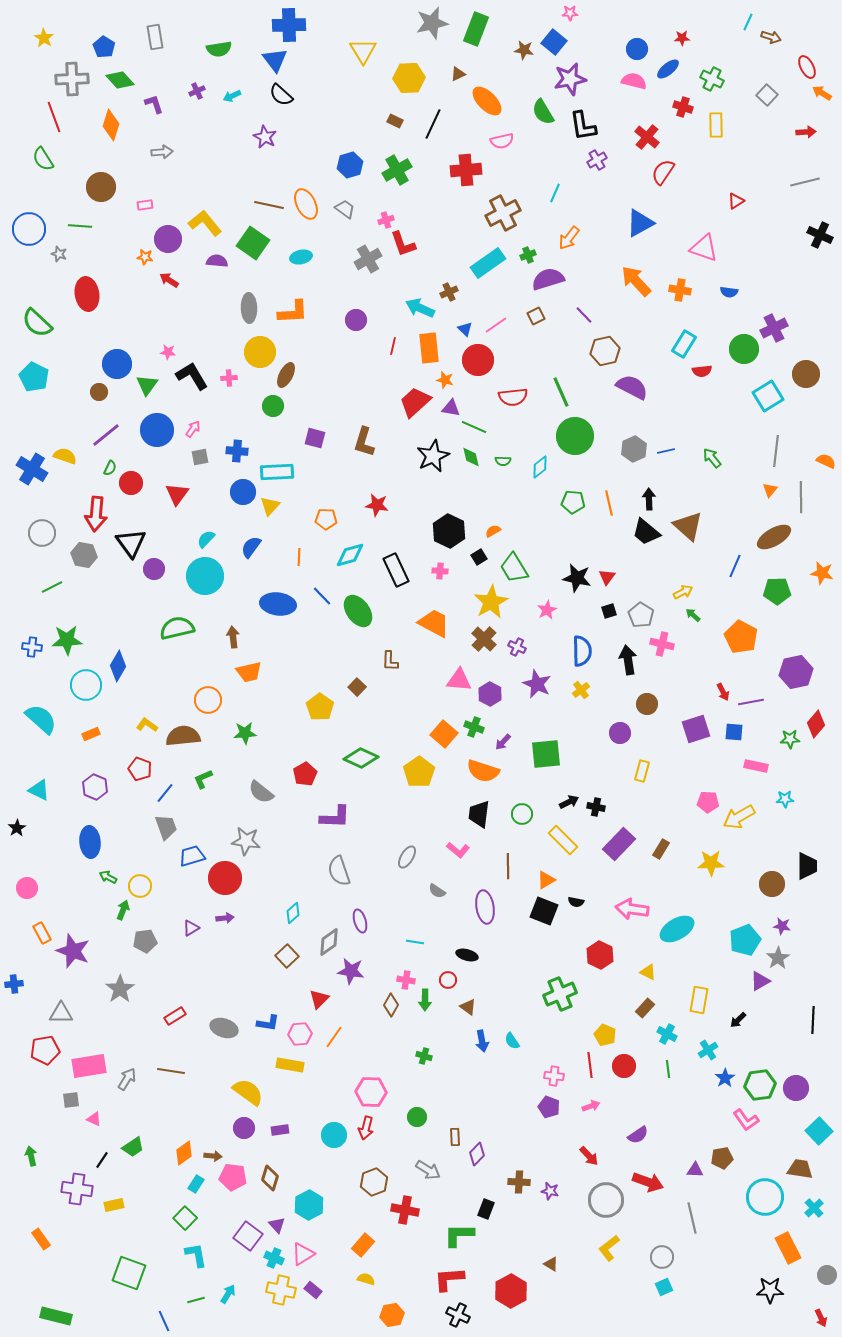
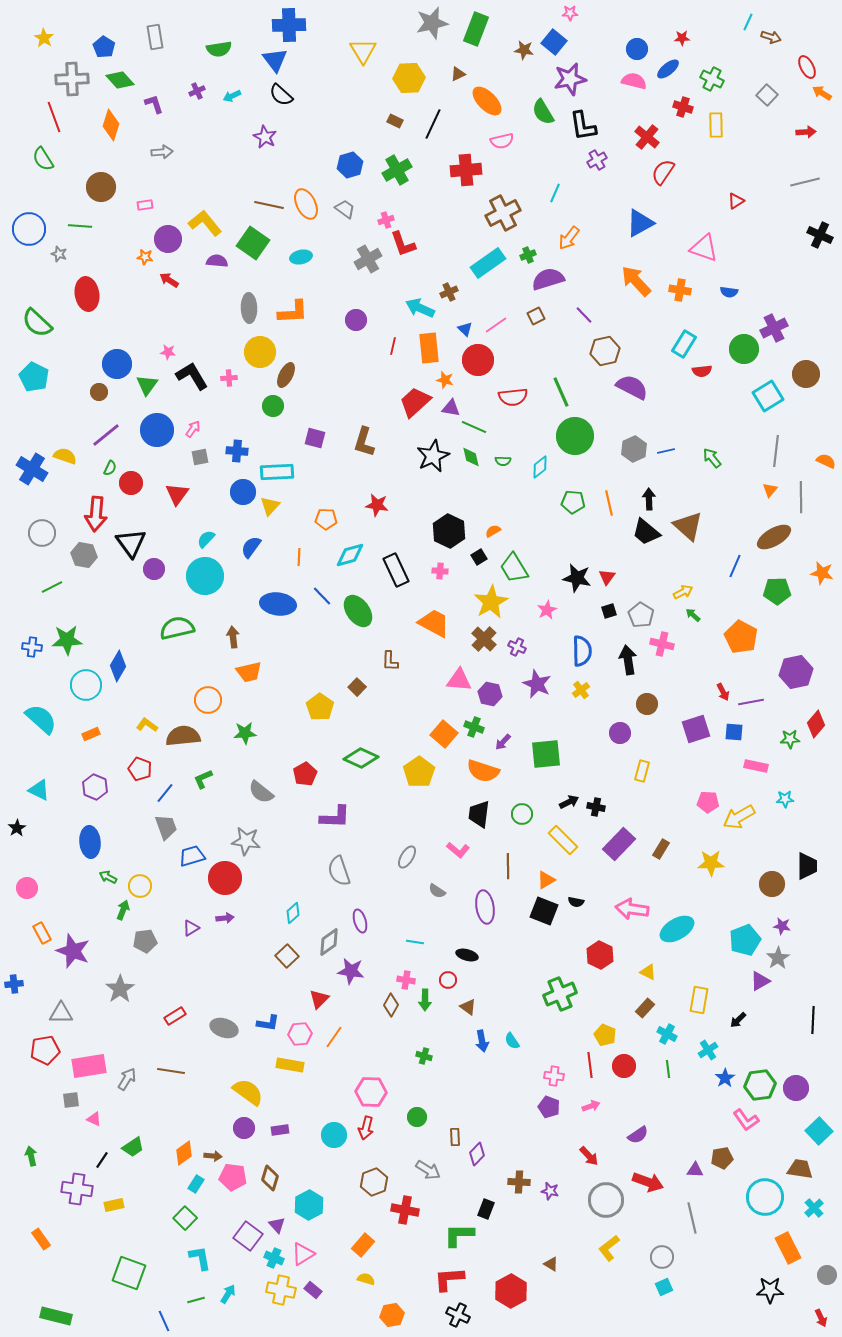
purple hexagon at (490, 694): rotated 15 degrees counterclockwise
cyan L-shape at (196, 1255): moved 4 px right, 3 px down
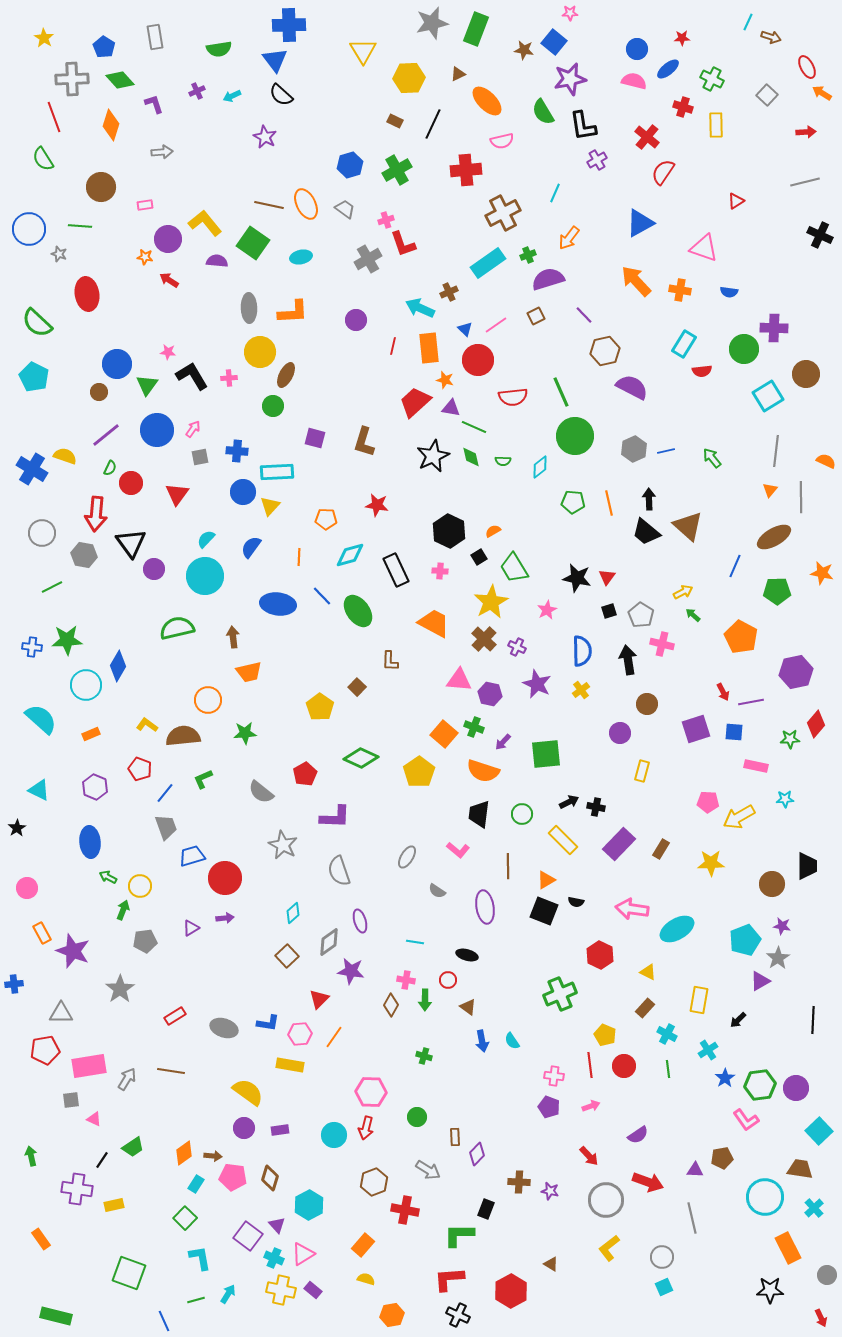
purple cross at (774, 328): rotated 28 degrees clockwise
gray star at (246, 841): moved 37 px right, 4 px down; rotated 20 degrees clockwise
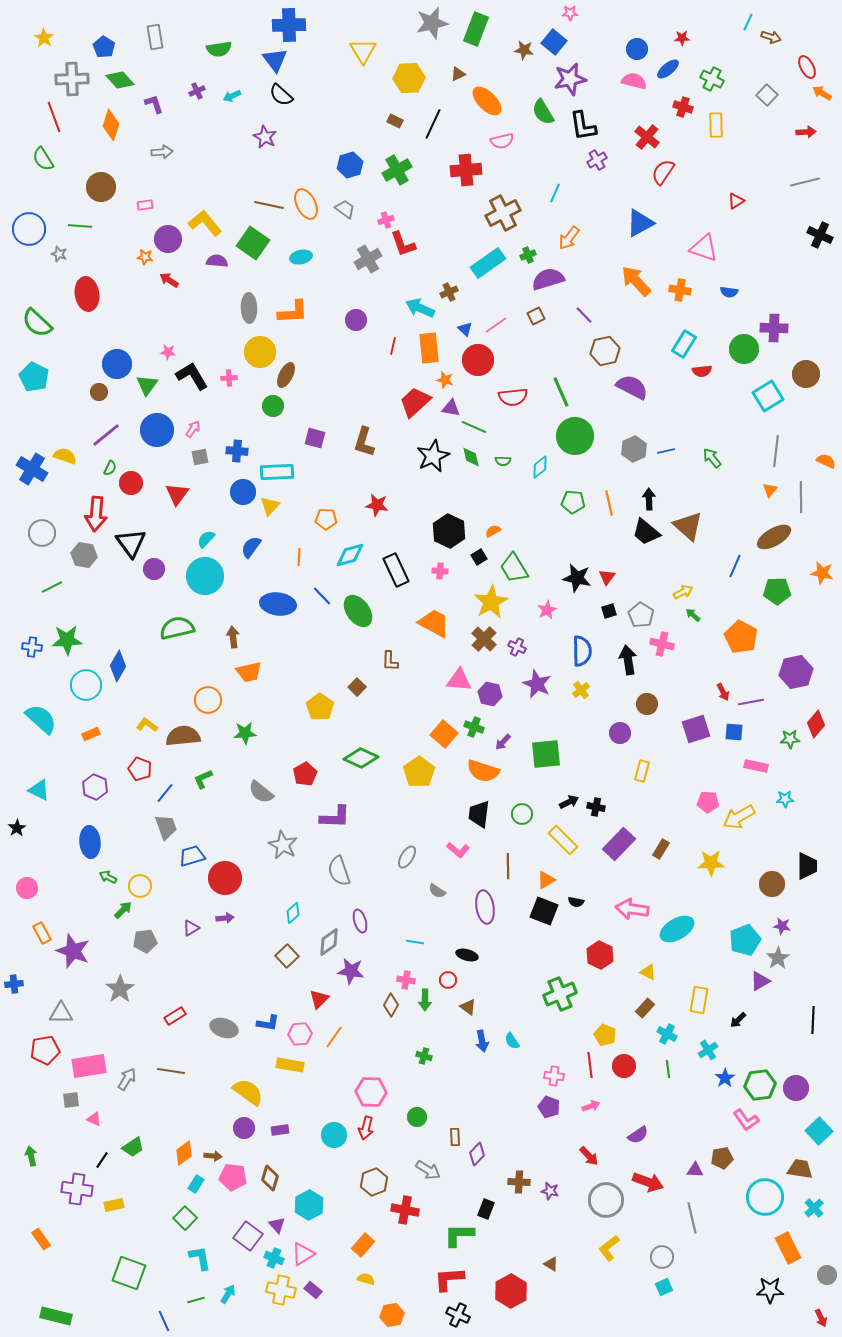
green arrow at (123, 910): rotated 24 degrees clockwise
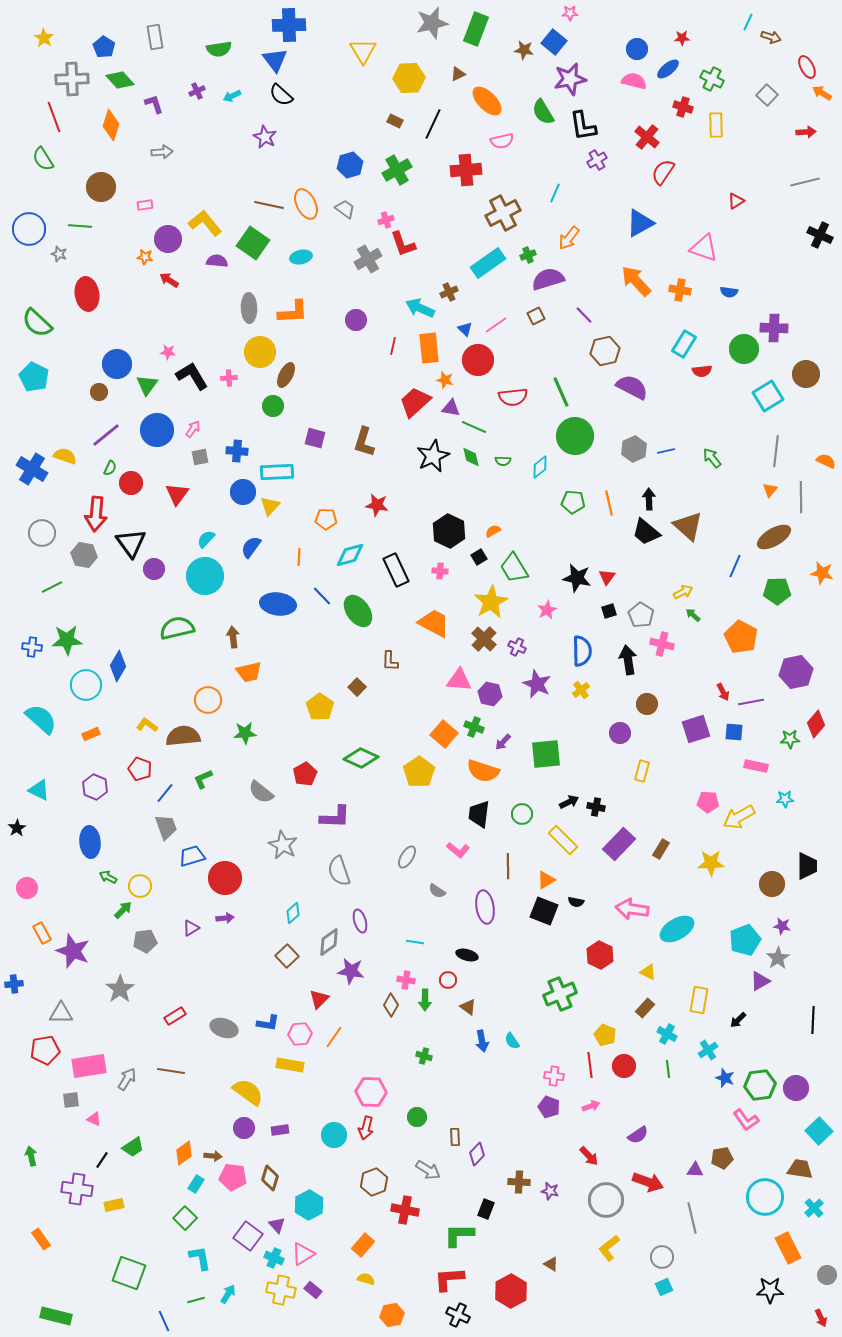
blue star at (725, 1078): rotated 18 degrees counterclockwise
